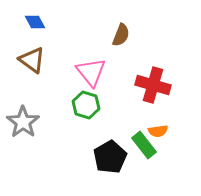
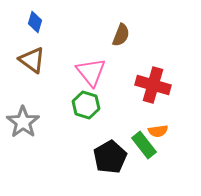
blue diamond: rotated 45 degrees clockwise
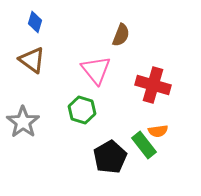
pink triangle: moved 5 px right, 2 px up
green hexagon: moved 4 px left, 5 px down
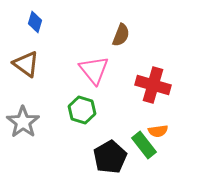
brown triangle: moved 6 px left, 4 px down
pink triangle: moved 2 px left
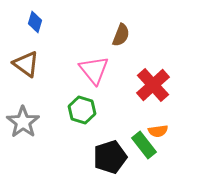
red cross: rotated 32 degrees clockwise
black pentagon: rotated 12 degrees clockwise
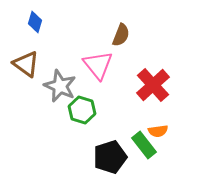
pink triangle: moved 4 px right, 5 px up
gray star: moved 37 px right, 36 px up; rotated 12 degrees counterclockwise
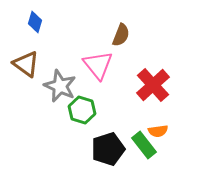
black pentagon: moved 2 px left, 8 px up
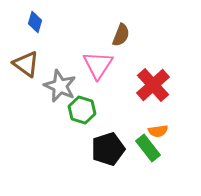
pink triangle: rotated 12 degrees clockwise
green rectangle: moved 4 px right, 3 px down
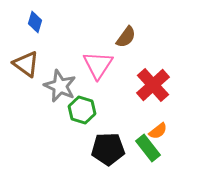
brown semicircle: moved 5 px right, 2 px down; rotated 15 degrees clockwise
orange semicircle: rotated 30 degrees counterclockwise
black pentagon: rotated 16 degrees clockwise
